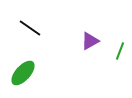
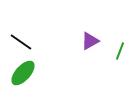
black line: moved 9 px left, 14 px down
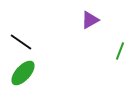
purple triangle: moved 21 px up
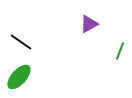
purple triangle: moved 1 px left, 4 px down
green ellipse: moved 4 px left, 4 px down
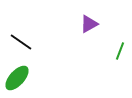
green ellipse: moved 2 px left, 1 px down
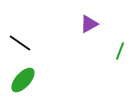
black line: moved 1 px left, 1 px down
green ellipse: moved 6 px right, 2 px down
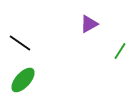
green line: rotated 12 degrees clockwise
